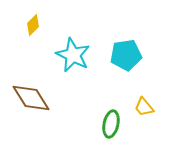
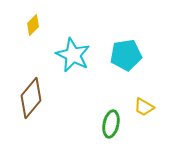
brown diamond: rotated 72 degrees clockwise
yellow trapezoid: rotated 20 degrees counterclockwise
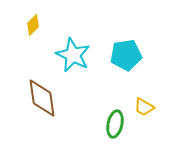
brown diamond: moved 11 px right; rotated 48 degrees counterclockwise
green ellipse: moved 4 px right
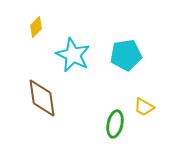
yellow diamond: moved 3 px right, 2 px down
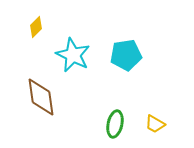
brown diamond: moved 1 px left, 1 px up
yellow trapezoid: moved 11 px right, 17 px down
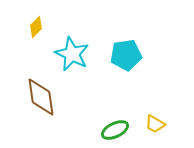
cyan star: moved 1 px left, 1 px up
green ellipse: moved 6 px down; rotated 52 degrees clockwise
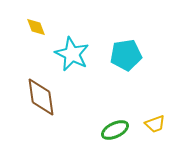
yellow diamond: rotated 65 degrees counterclockwise
yellow trapezoid: rotated 50 degrees counterclockwise
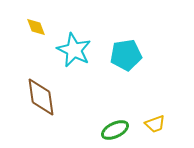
cyan star: moved 2 px right, 4 px up
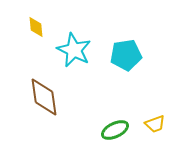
yellow diamond: rotated 15 degrees clockwise
brown diamond: moved 3 px right
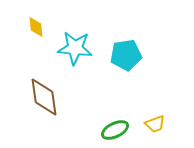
cyan star: moved 1 px right, 2 px up; rotated 20 degrees counterclockwise
